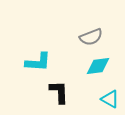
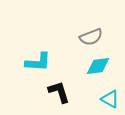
black L-shape: rotated 15 degrees counterclockwise
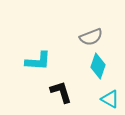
cyan L-shape: moved 1 px up
cyan diamond: rotated 65 degrees counterclockwise
black L-shape: moved 2 px right
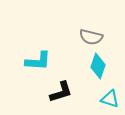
gray semicircle: rotated 35 degrees clockwise
black L-shape: rotated 90 degrees clockwise
cyan triangle: rotated 12 degrees counterclockwise
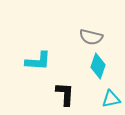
black L-shape: moved 4 px right, 2 px down; rotated 70 degrees counterclockwise
cyan triangle: moved 1 px right; rotated 30 degrees counterclockwise
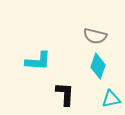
gray semicircle: moved 4 px right, 1 px up
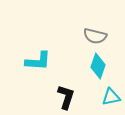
black L-shape: moved 1 px right, 3 px down; rotated 15 degrees clockwise
cyan triangle: moved 2 px up
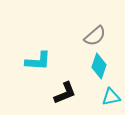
gray semicircle: rotated 55 degrees counterclockwise
cyan diamond: moved 1 px right
black L-shape: moved 1 px left, 4 px up; rotated 50 degrees clockwise
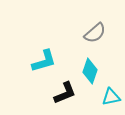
gray semicircle: moved 3 px up
cyan L-shape: moved 6 px right; rotated 20 degrees counterclockwise
cyan diamond: moved 9 px left, 5 px down
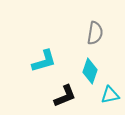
gray semicircle: rotated 40 degrees counterclockwise
black L-shape: moved 3 px down
cyan triangle: moved 1 px left, 2 px up
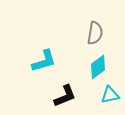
cyan diamond: moved 8 px right, 4 px up; rotated 35 degrees clockwise
